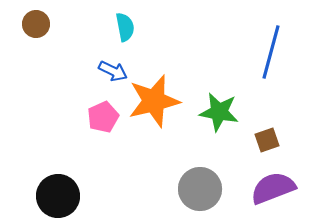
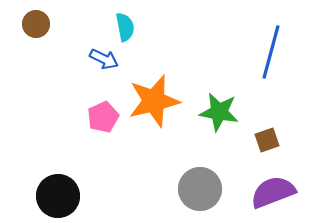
blue arrow: moved 9 px left, 12 px up
purple semicircle: moved 4 px down
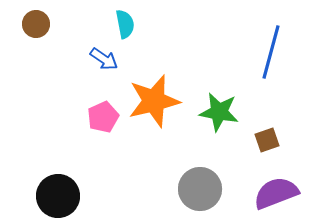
cyan semicircle: moved 3 px up
blue arrow: rotated 8 degrees clockwise
purple semicircle: moved 3 px right, 1 px down
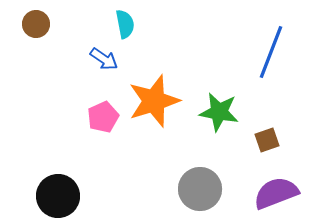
blue line: rotated 6 degrees clockwise
orange star: rotated 4 degrees counterclockwise
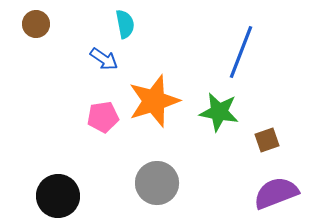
blue line: moved 30 px left
pink pentagon: rotated 16 degrees clockwise
gray circle: moved 43 px left, 6 px up
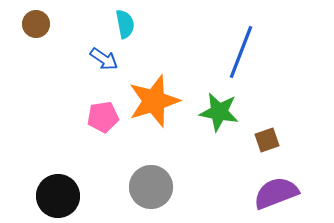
gray circle: moved 6 px left, 4 px down
